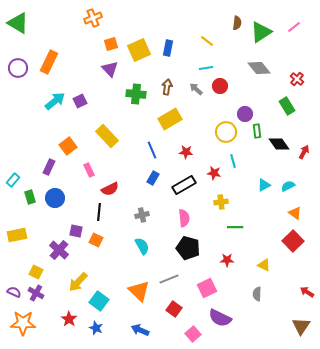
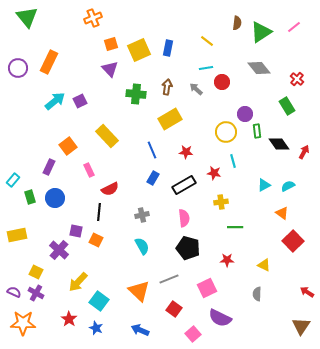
green triangle at (18, 23): moved 9 px right, 6 px up; rotated 20 degrees clockwise
red circle at (220, 86): moved 2 px right, 4 px up
orange triangle at (295, 213): moved 13 px left
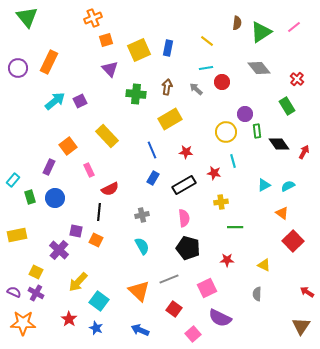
orange square at (111, 44): moved 5 px left, 4 px up
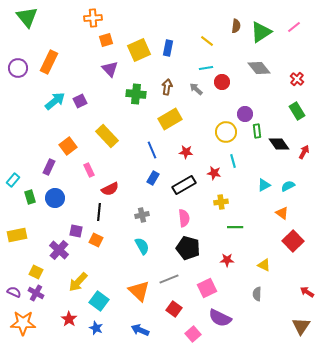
orange cross at (93, 18): rotated 18 degrees clockwise
brown semicircle at (237, 23): moved 1 px left, 3 px down
green rectangle at (287, 106): moved 10 px right, 5 px down
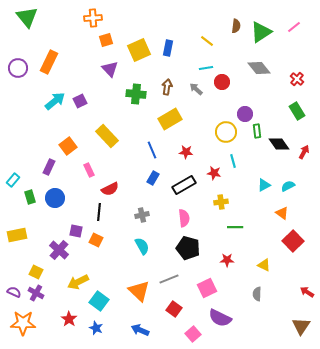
yellow arrow at (78, 282): rotated 20 degrees clockwise
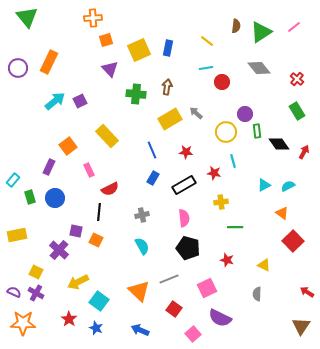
gray arrow at (196, 89): moved 24 px down
red star at (227, 260): rotated 16 degrees clockwise
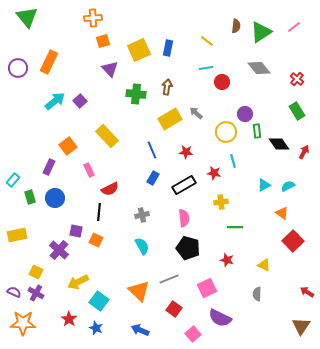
orange square at (106, 40): moved 3 px left, 1 px down
purple square at (80, 101): rotated 16 degrees counterclockwise
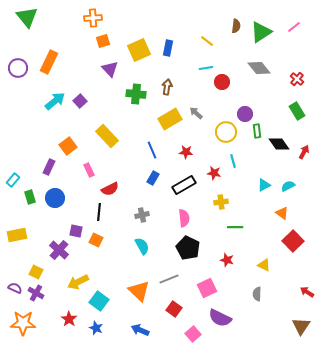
black pentagon at (188, 248): rotated 10 degrees clockwise
purple semicircle at (14, 292): moved 1 px right, 4 px up
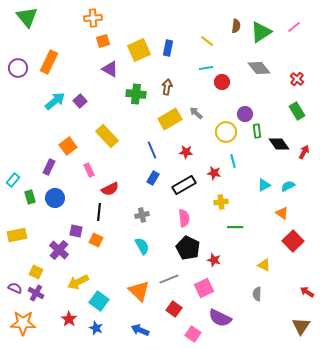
purple triangle at (110, 69): rotated 18 degrees counterclockwise
red star at (227, 260): moved 13 px left
pink square at (207, 288): moved 3 px left
pink square at (193, 334): rotated 14 degrees counterclockwise
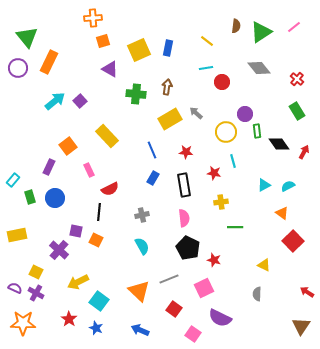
green triangle at (27, 17): moved 20 px down
black rectangle at (184, 185): rotated 70 degrees counterclockwise
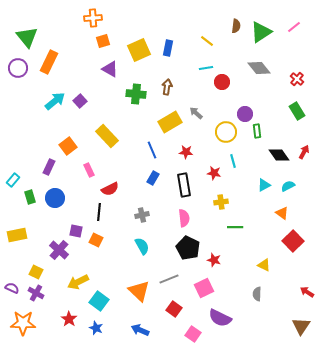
yellow rectangle at (170, 119): moved 3 px down
black diamond at (279, 144): moved 11 px down
purple semicircle at (15, 288): moved 3 px left
